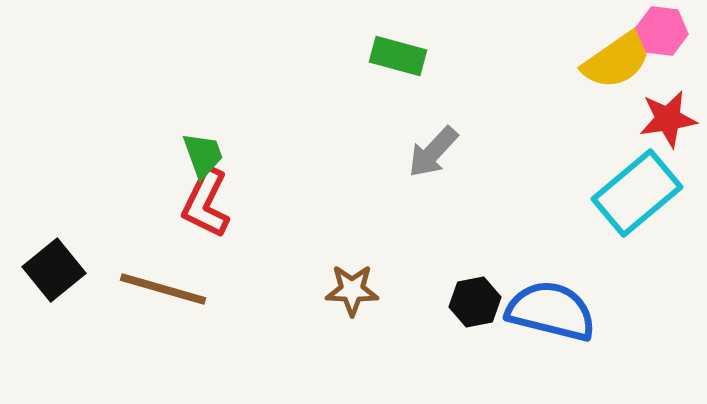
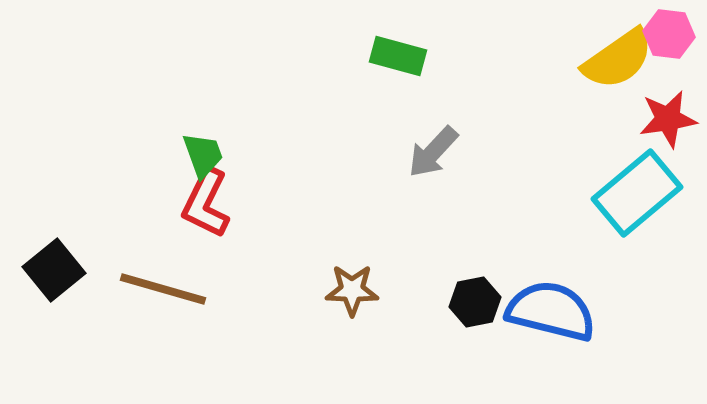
pink hexagon: moved 7 px right, 3 px down
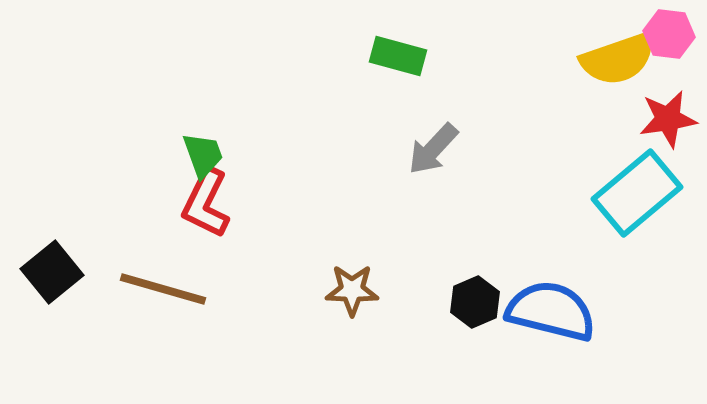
yellow semicircle: rotated 16 degrees clockwise
gray arrow: moved 3 px up
black square: moved 2 px left, 2 px down
black hexagon: rotated 12 degrees counterclockwise
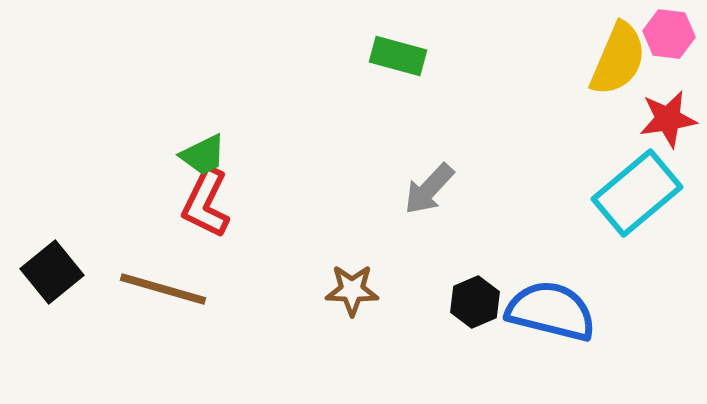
yellow semicircle: rotated 48 degrees counterclockwise
gray arrow: moved 4 px left, 40 px down
green trapezoid: rotated 84 degrees clockwise
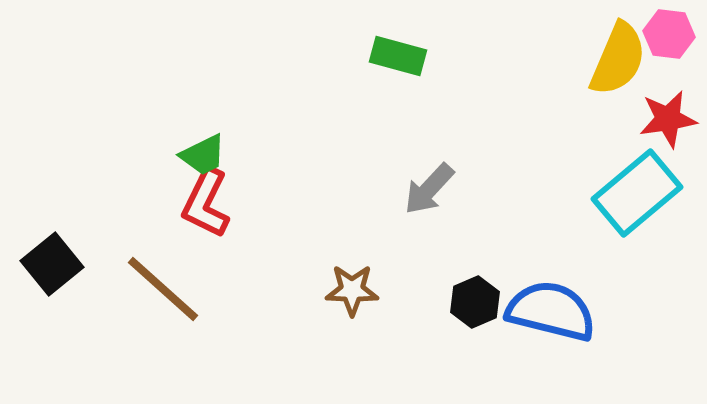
black square: moved 8 px up
brown line: rotated 26 degrees clockwise
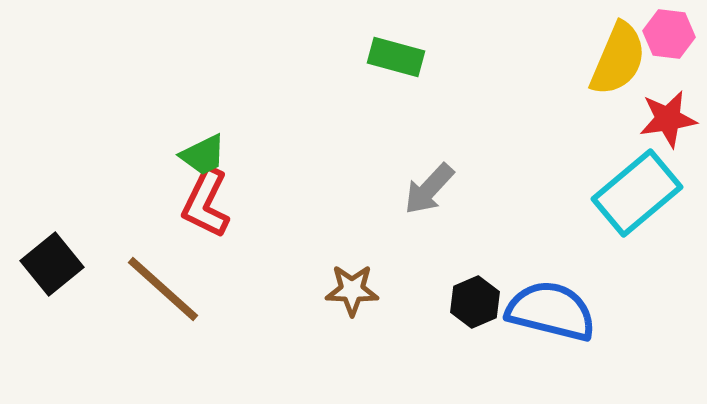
green rectangle: moved 2 px left, 1 px down
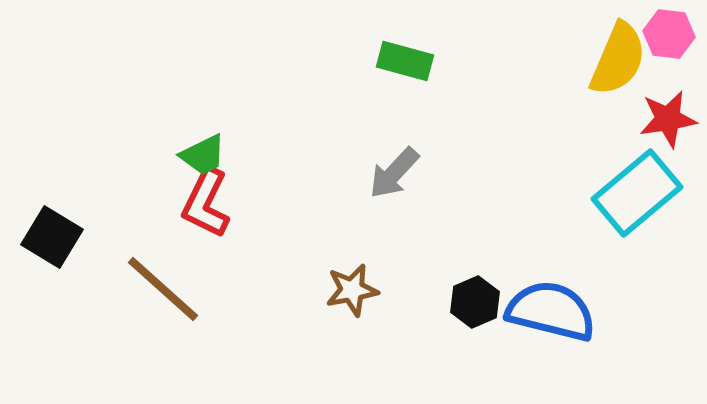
green rectangle: moved 9 px right, 4 px down
gray arrow: moved 35 px left, 16 px up
black square: moved 27 px up; rotated 20 degrees counterclockwise
brown star: rotated 12 degrees counterclockwise
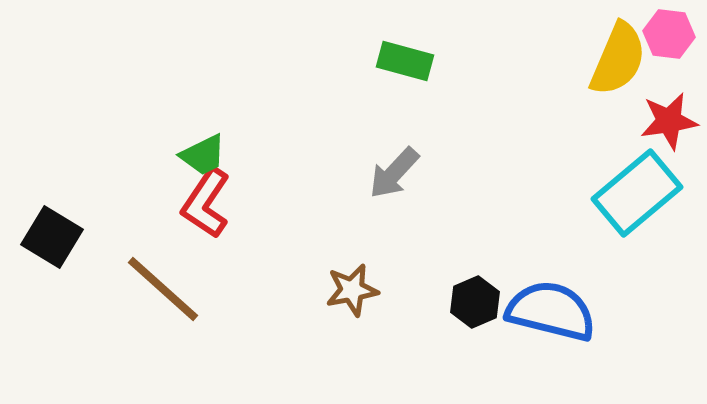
red star: moved 1 px right, 2 px down
red L-shape: rotated 8 degrees clockwise
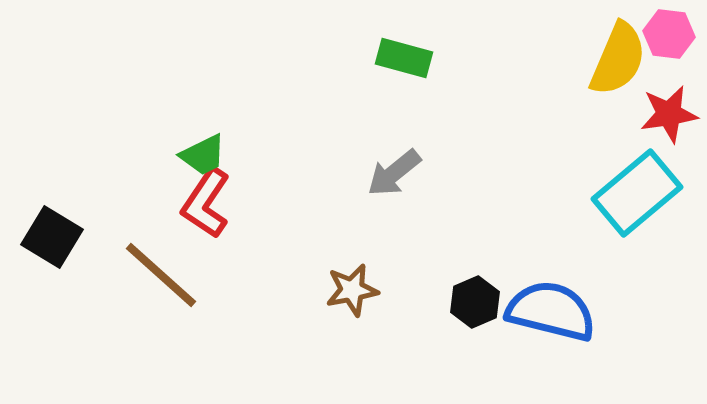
green rectangle: moved 1 px left, 3 px up
red star: moved 7 px up
gray arrow: rotated 8 degrees clockwise
brown line: moved 2 px left, 14 px up
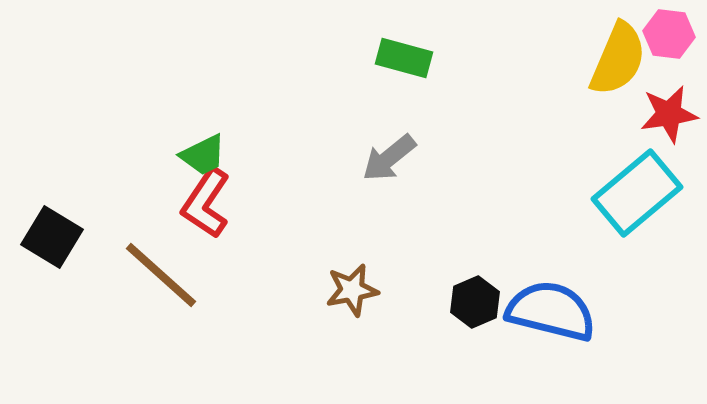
gray arrow: moved 5 px left, 15 px up
